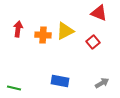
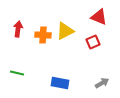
red triangle: moved 4 px down
red square: rotated 16 degrees clockwise
blue rectangle: moved 2 px down
green line: moved 3 px right, 15 px up
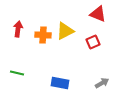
red triangle: moved 1 px left, 3 px up
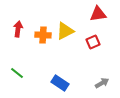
red triangle: rotated 30 degrees counterclockwise
green line: rotated 24 degrees clockwise
blue rectangle: rotated 24 degrees clockwise
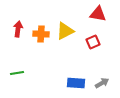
red triangle: rotated 18 degrees clockwise
orange cross: moved 2 px left, 1 px up
green line: rotated 48 degrees counterclockwise
blue rectangle: moved 16 px right; rotated 30 degrees counterclockwise
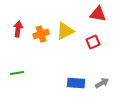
orange cross: rotated 21 degrees counterclockwise
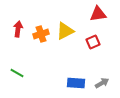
red triangle: rotated 18 degrees counterclockwise
green line: rotated 40 degrees clockwise
